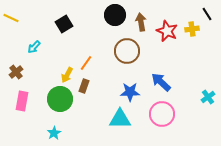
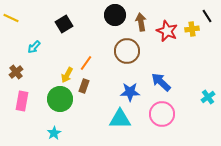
black line: moved 2 px down
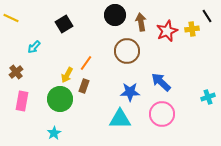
red star: rotated 25 degrees clockwise
cyan cross: rotated 16 degrees clockwise
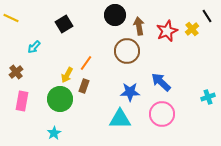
brown arrow: moved 2 px left, 4 px down
yellow cross: rotated 32 degrees counterclockwise
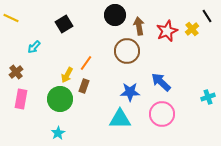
pink rectangle: moved 1 px left, 2 px up
cyan star: moved 4 px right
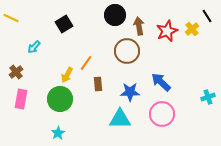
brown rectangle: moved 14 px right, 2 px up; rotated 24 degrees counterclockwise
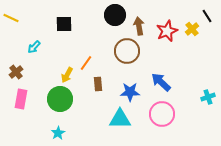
black square: rotated 30 degrees clockwise
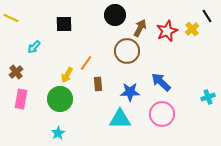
brown arrow: moved 1 px right, 2 px down; rotated 36 degrees clockwise
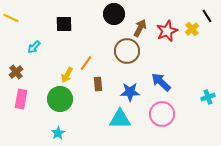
black circle: moved 1 px left, 1 px up
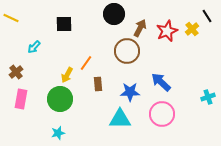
cyan star: rotated 16 degrees clockwise
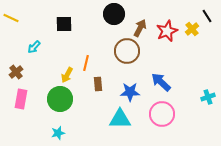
orange line: rotated 21 degrees counterclockwise
